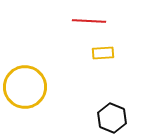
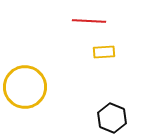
yellow rectangle: moved 1 px right, 1 px up
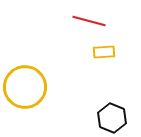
red line: rotated 12 degrees clockwise
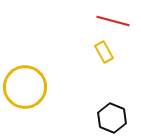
red line: moved 24 px right
yellow rectangle: rotated 65 degrees clockwise
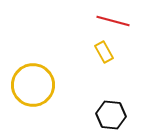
yellow circle: moved 8 px right, 2 px up
black hexagon: moved 1 px left, 3 px up; rotated 16 degrees counterclockwise
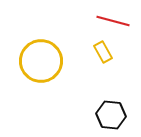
yellow rectangle: moved 1 px left
yellow circle: moved 8 px right, 24 px up
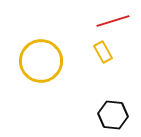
red line: rotated 32 degrees counterclockwise
black hexagon: moved 2 px right
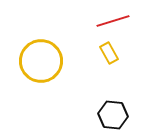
yellow rectangle: moved 6 px right, 1 px down
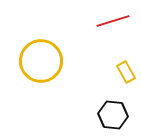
yellow rectangle: moved 17 px right, 19 px down
